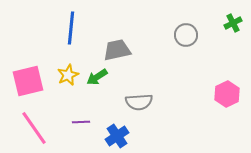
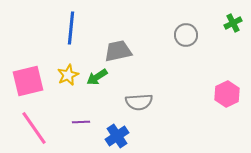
gray trapezoid: moved 1 px right, 1 px down
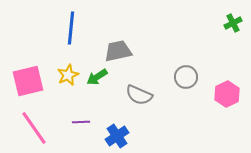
gray circle: moved 42 px down
gray semicircle: moved 7 px up; rotated 28 degrees clockwise
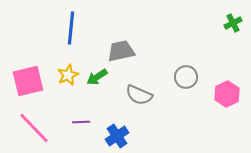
gray trapezoid: moved 3 px right
pink line: rotated 9 degrees counterclockwise
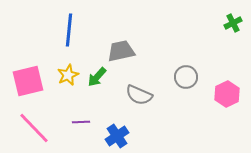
blue line: moved 2 px left, 2 px down
green arrow: rotated 15 degrees counterclockwise
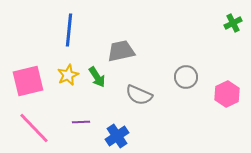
green arrow: rotated 75 degrees counterclockwise
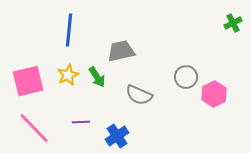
pink hexagon: moved 13 px left
